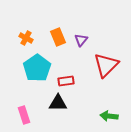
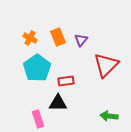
orange cross: moved 4 px right
pink rectangle: moved 14 px right, 4 px down
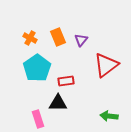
red triangle: rotated 8 degrees clockwise
